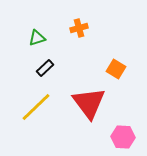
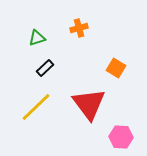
orange square: moved 1 px up
red triangle: moved 1 px down
pink hexagon: moved 2 px left
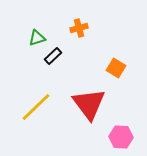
black rectangle: moved 8 px right, 12 px up
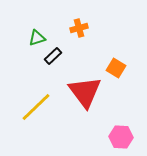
red triangle: moved 4 px left, 12 px up
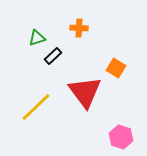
orange cross: rotated 18 degrees clockwise
pink hexagon: rotated 15 degrees clockwise
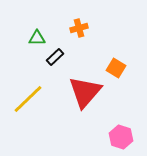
orange cross: rotated 18 degrees counterclockwise
green triangle: rotated 18 degrees clockwise
black rectangle: moved 2 px right, 1 px down
red triangle: rotated 18 degrees clockwise
yellow line: moved 8 px left, 8 px up
